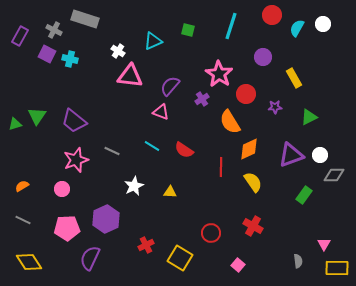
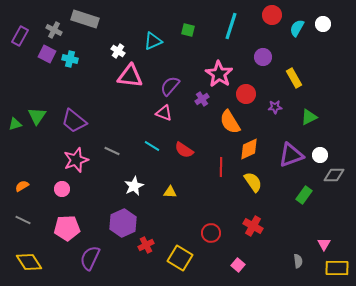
pink triangle at (161, 112): moved 3 px right, 1 px down
purple hexagon at (106, 219): moved 17 px right, 4 px down
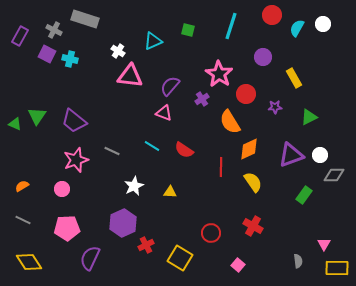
green triangle at (15, 124): rotated 40 degrees clockwise
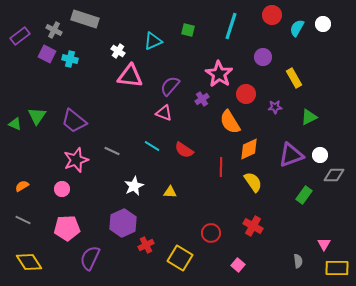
purple rectangle at (20, 36): rotated 24 degrees clockwise
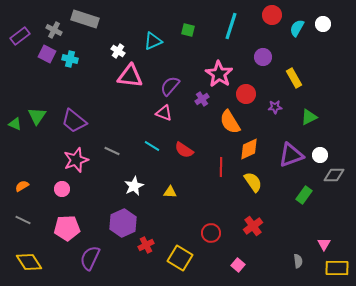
red cross at (253, 226): rotated 24 degrees clockwise
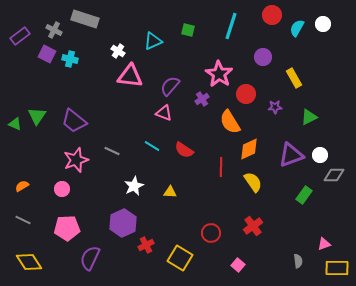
pink triangle at (324, 244): rotated 40 degrees clockwise
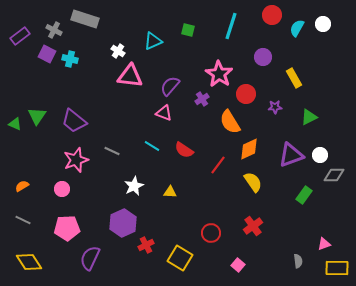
red line at (221, 167): moved 3 px left, 2 px up; rotated 36 degrees clockwise
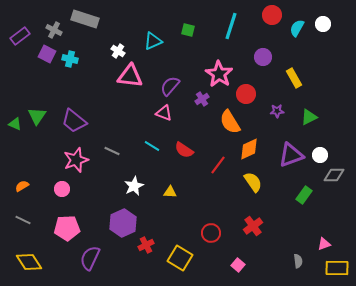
purple star at (275, 107): moved 2 px right, 4 px down
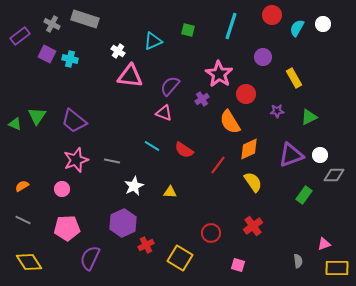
gray cross at (54, 30): moved 2 px left, 6 px up
gray line at (112, 151): moved 10 px down; rotated 14 degrees counterclockwise
pink square at (238, 265): rotated 24 degrees counterclockwise
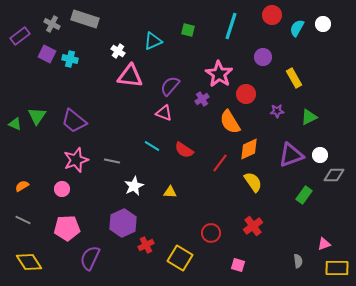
red line at (218, 165): moved 2 px right, 2 px up
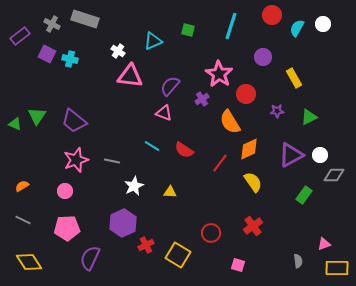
purple triangle at (291, 155): rotated 8 degrees counterclockwise
pink circle at (62, 189): moved 3 px right, 2 px down
yellow square at (180, 258): moved 2 px left, 3 px up
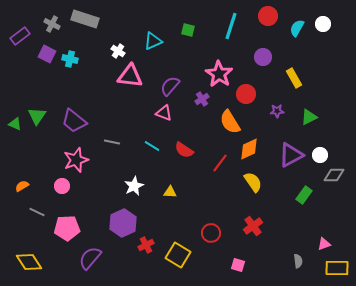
red circle at (272, 15): moved 4 px left, 1 px down
gray line at (112, 161): moved 19 px up
pink circle at (65, 191): moved 3 px left, 5 px up
gray line at (23, 220): moved 14 px right, 8 px up
purple semicircle at (90, 258): rotated 15 degrees clockwise
